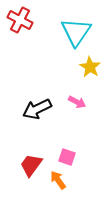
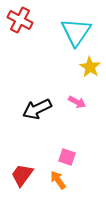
red trapezoid: moved 9 px left, 10 px down
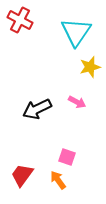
yellow star: rotated 25 degrees clockwise
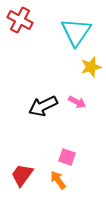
yellow star: moved 1 px right
black arrow: moved 6 px right, 3 px up
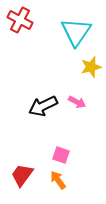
pink square: moved 6 px left, 2 px up
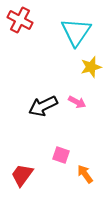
orange arrow: moved 27 px right, 6 px up
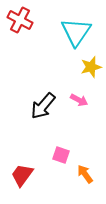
pink arrow: moved 2 px right, 2 px up
black arrow: rotated 24 degrees counterclockwise
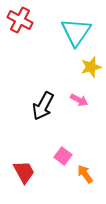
black arrow: rotated 12 degrees counterclockwise
pink square: moved 2 px right, 1 px down; rotated 18 degrees clockwise
red trapezoid: moved 2 px right, 3 px up; rotated 115 degrees clockwise
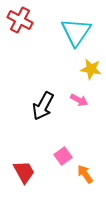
yellow star: moved 2 px down; rotated 25 degrees clockwise
pink square: rotated 18 degrees clockwise
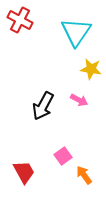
orange arrow: moved 1 px left, 1 px down
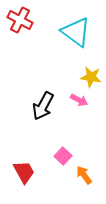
cyan triangle: rotated 28 degrees counterclockwise
yellow star: moved 8 px down
pink square: rotated 12 degrees counterclockwise
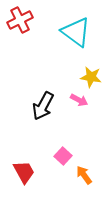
red cross: rotated 35 degrees clockwise
